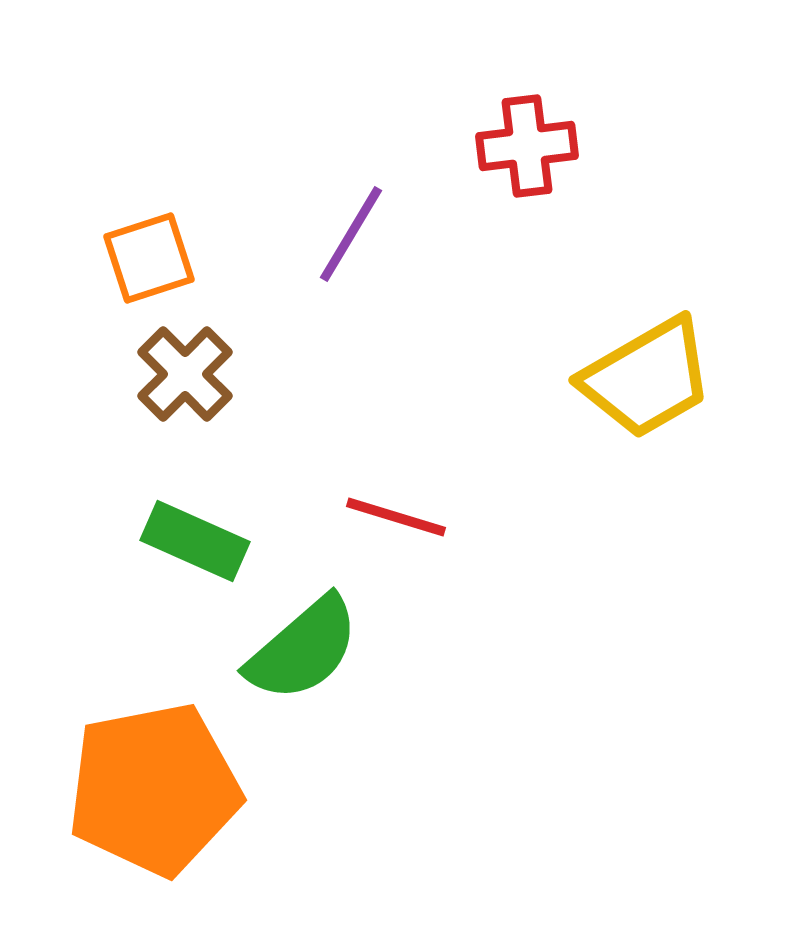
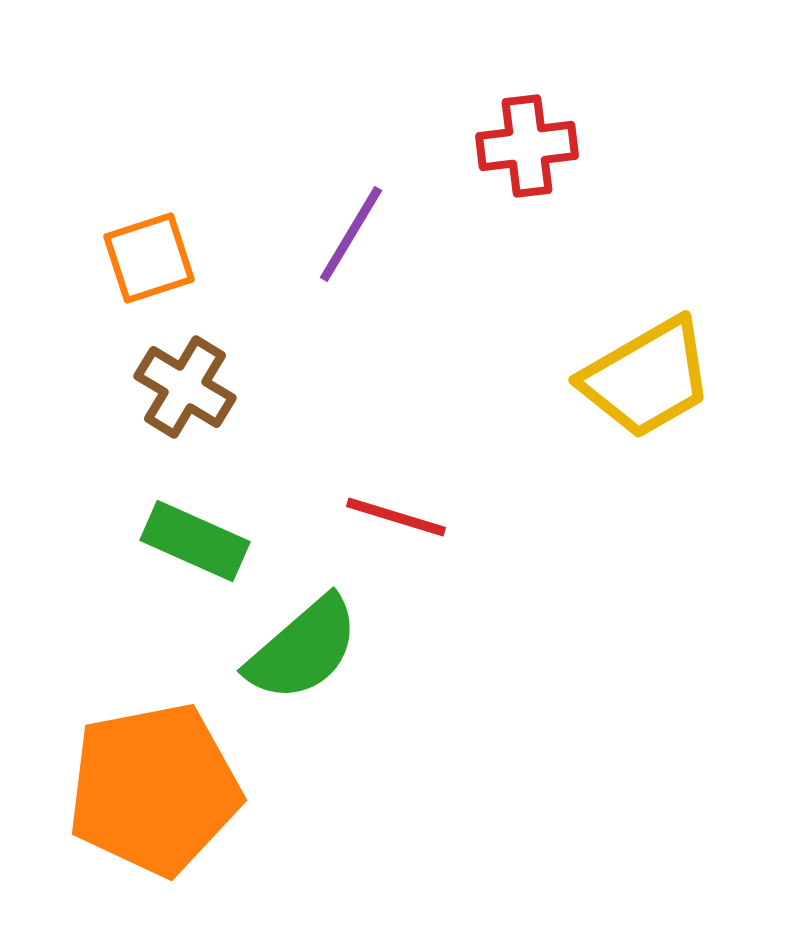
brown cross: moved 13 px down; rotated 14 degrees counterclockwise
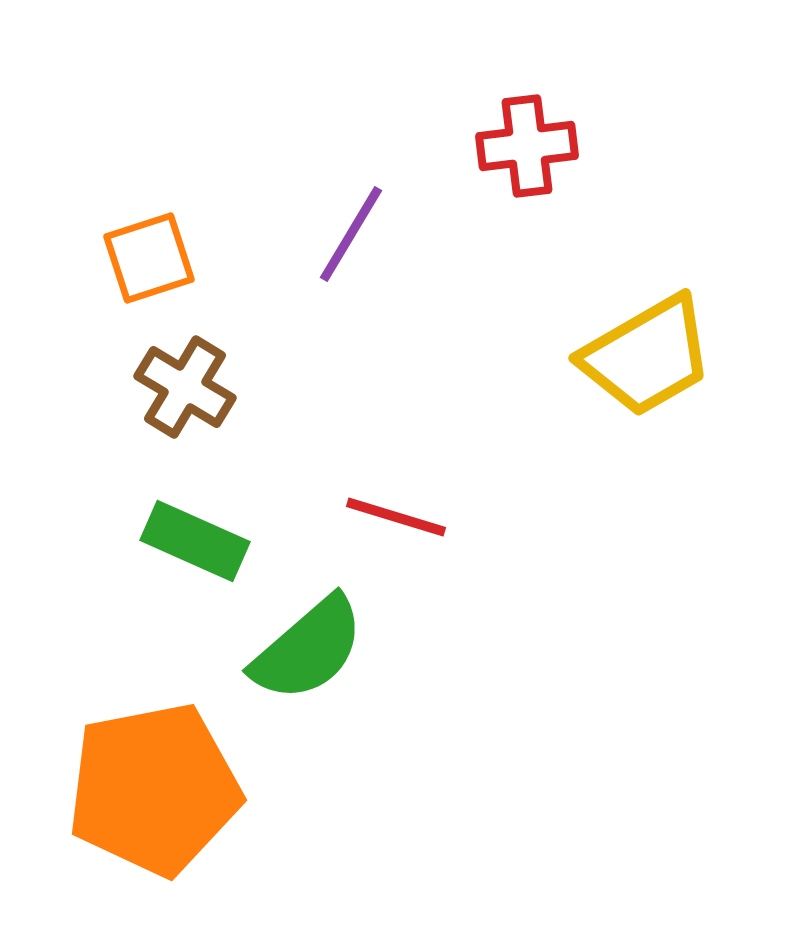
yellow trapezoid: moved 22 px up
green semicircle: moved 5 px right
